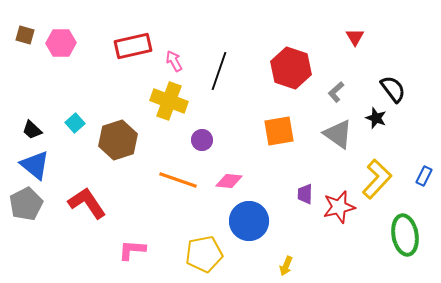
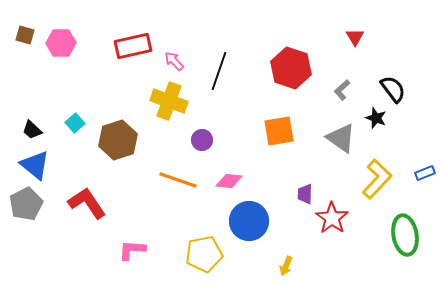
pink arrow: rotated 15 degrees counterclockwise
gray L-shape: moved 6 px right, 2 px up
gray triangle: moved 3 px right, 4 px down
blue rectangle: moved 1 px right, 3 px up; rotated 42 degrees clockwise
red star: moved 7 px left, 11 px down; rotated 24 degrees counterclockwise
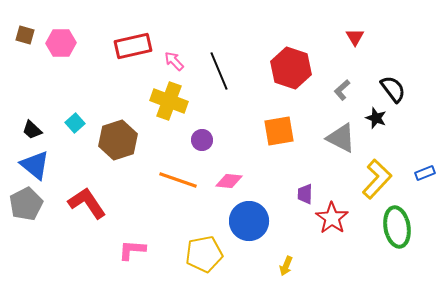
black line: rotated 42 degrees counterclockwise
gray triangle: rotated 8 degrees counterclockwise
green ellipse: moved 8 px left, 8 px up
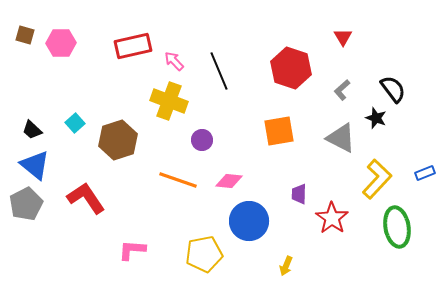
red triangle: moved 12 px left
purple trapezoid: moved 6 px left
red L-shape: moved 1 px left, 5 px up
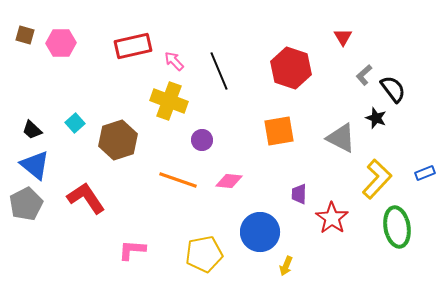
gray L-shape: moved 22 px right, 15 px up
blue circle: moved 11 px right, 11 px down
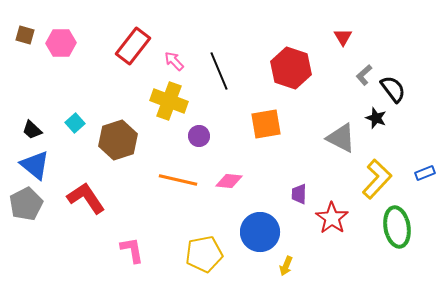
red rectangle: rotated 39 degrees counterclockwise
orange square: moved 13 px left, 7 px up
purple circle: moved 3 px left, 4 px up
orange line: rotated 6 degrees counterclockwise
pink L-shape: rotated 76 degrees clockwise
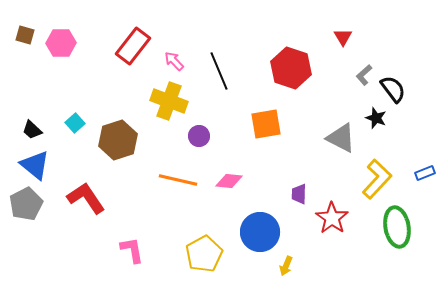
yellow pentagon: rotated 18 degrees counterclockwise
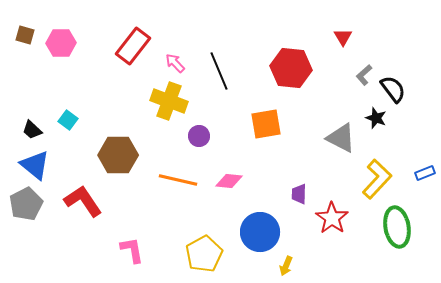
pink arrow: moved 1 px right, 2 px down
red hexagon: rotated 12 degrees counterclockwise
cyan square: moved 7 px left, 3 px up; rotated 12 degrees counterclockwise
brown hexagon: moved 15 px down; rotated 18 degrees clockwise
red L-shape: moved 3 px left, 3 px down
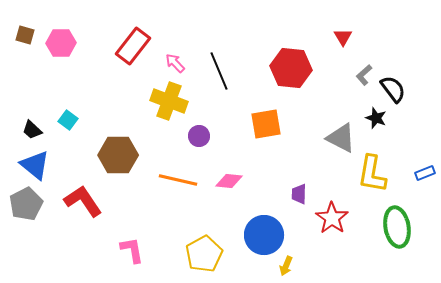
yellow L-shape: moved 5 px left, 5 px up; rotated 147 degrees clockwise
blue circle: moved 4 px right, 3 px down
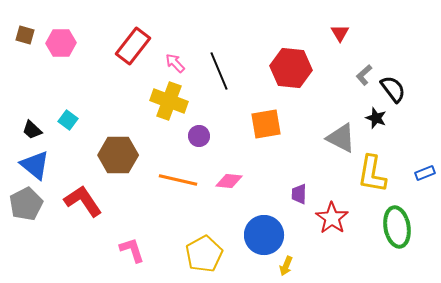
red triangle: moved 3 px left, 4 px up
pink L-shape: rotated 8 degrees counterclockwise
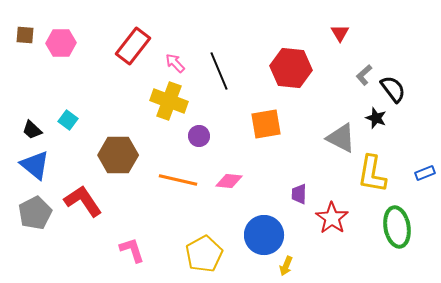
brown square: rotated 12 degrees counterclockwise
gray pentagon: moved 9 px right, 9 px down
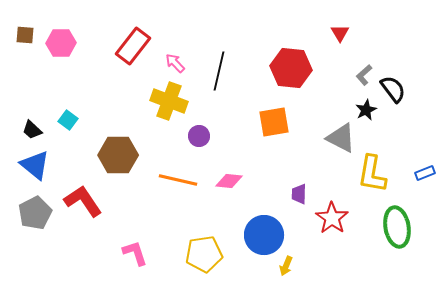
black line: rotated 36 degrees clockwise
black star: moved 10 px left, 8 px up; rotated 25 degrees clockwise
orange square: moved 8 px right, 2 px up
pink L-shape: moved 3 px right, 3 px down
yellow pentagon: rotated 21 degrees clockwise
